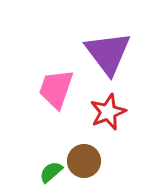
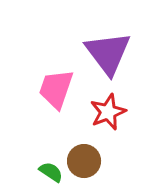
green semicircle: rotated 75 degrees clockwise
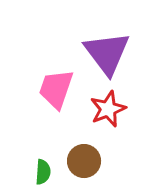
purple triangle: moved 1 px left
red star: moved 3 px up
green semicircle: moved 8 px left; rotated 60 degrees clockwise
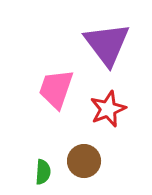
purple triangle: moved 9 px up
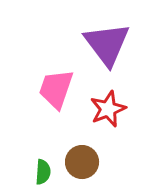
brown circle: moved 2 px left, 1 px down
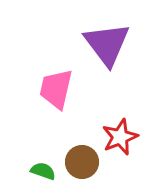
pink trapezoid: rotated 6 degrees counterclockwise
red star: moved 12 px right, 28 px down
green semicircle: moved 1 px up; rotated 75 degrees counterclockwise
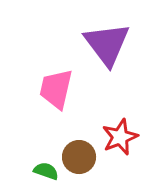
brown circle: moved 3 px left, 5 px up
green semicircle: moved 3 px right
